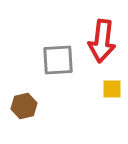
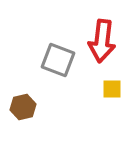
gray square: rotated 24 degrees clockwise
brown hexagon: moved 1 px left, 1 px down
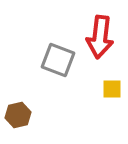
red arrow: moved 2 px left, 4 px up
brown hexagon: moved 5 px left, 8 px down
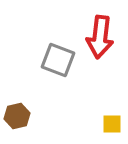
yellow square: moved 35 px down
brown hexagon: moved 1 px left, 1 px down
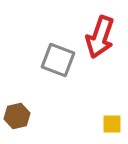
red arrow: rotated 12 degrees clockwise
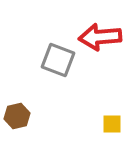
red arrow: rotated 66 degrees clockwise
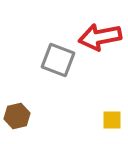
red arrow: rotated 6 degrees counterclockwise
yellow square: moved 4 px up
